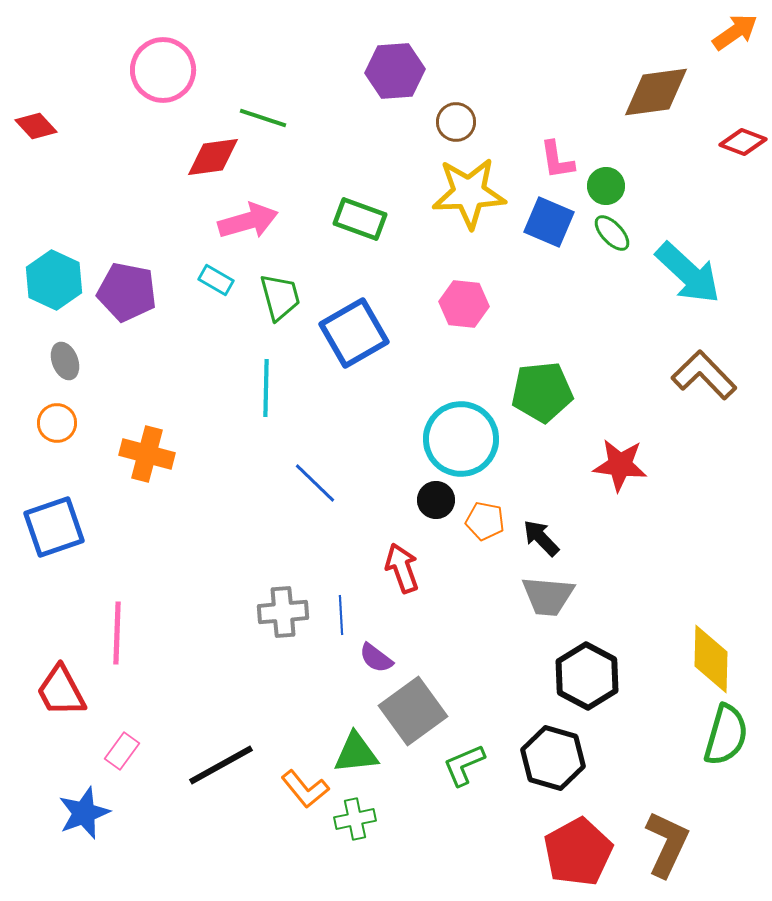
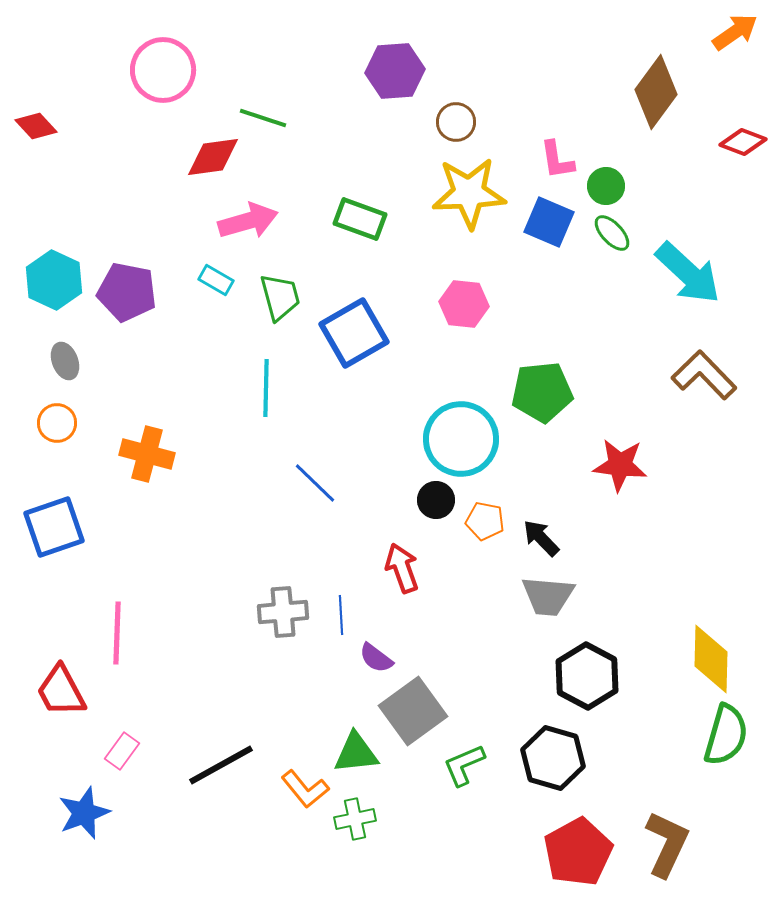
brown diamond at (656, 92): rotated 46 degrees counterclockwise
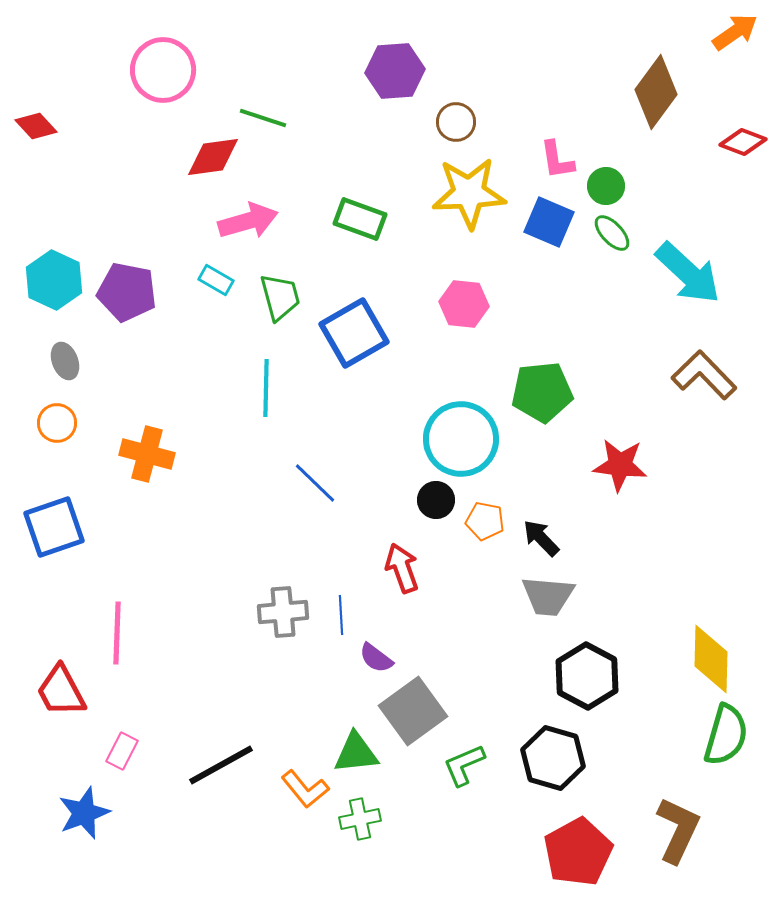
pink rectangle at (122, 751): rotated 9 degrees counterclockwise
green cross at (355, 819): moved 5 px right
brown L-shape at (667, 844): moved 11 px right, 14 px up
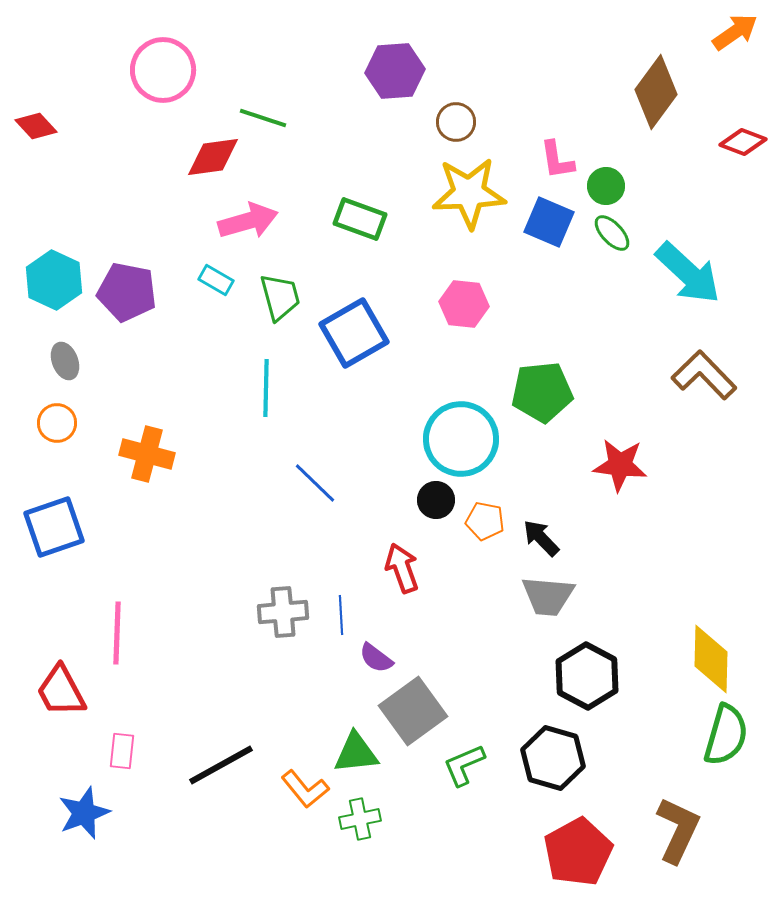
pink rectangle at (122, 751): rotated 21 degrees counterclockwise
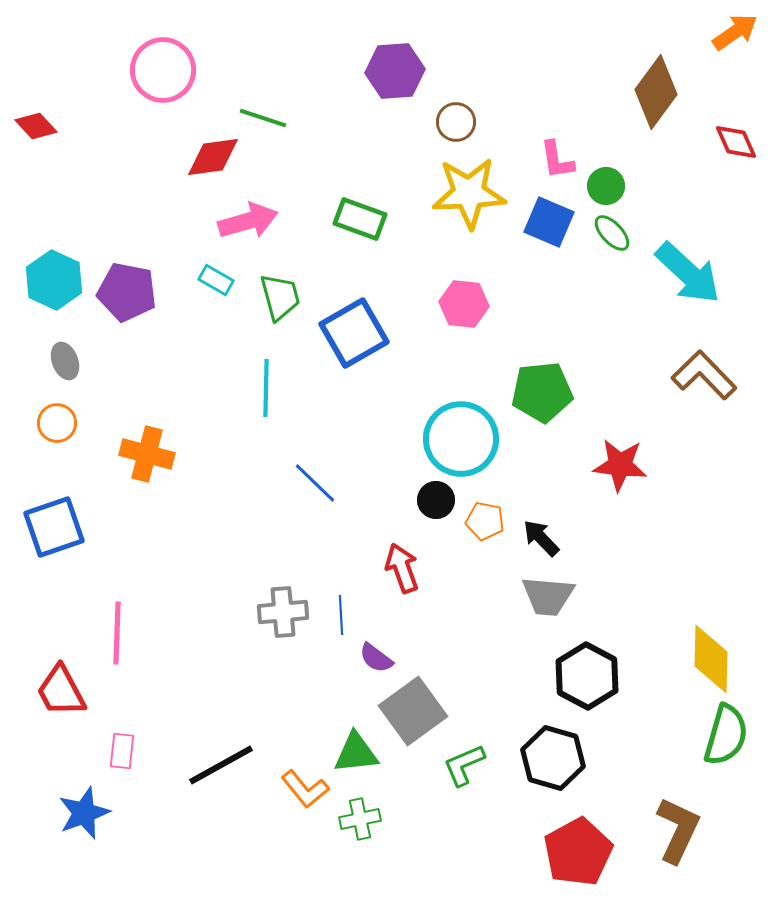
red diamond at (743, 142): moved 7 px left; rotated 45 degrees clockwise
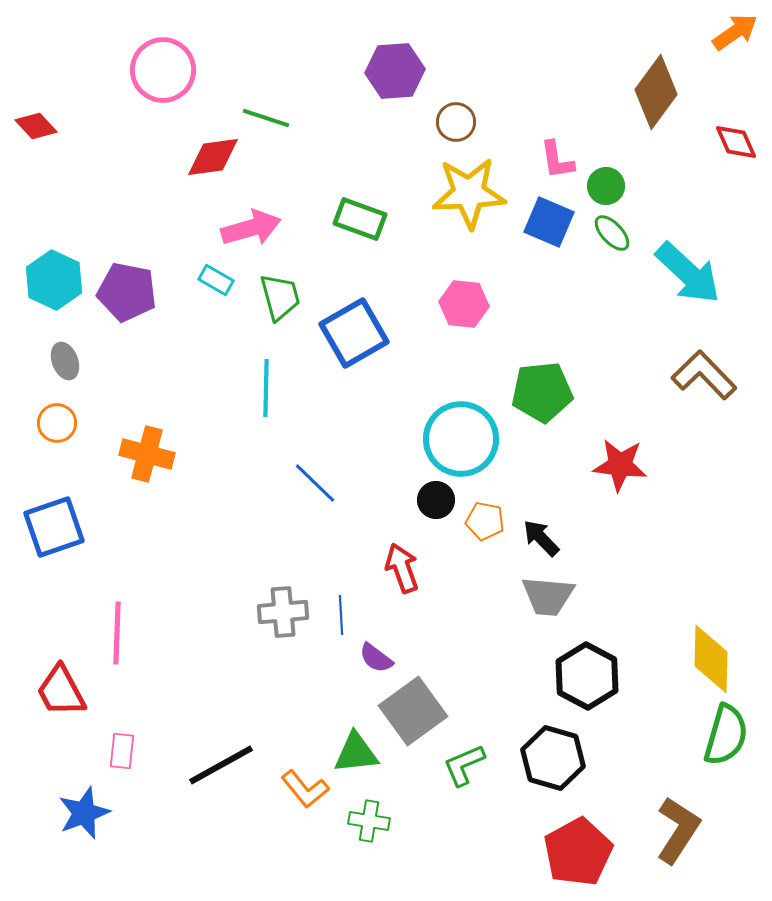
green line at (263, 118): moved 3 px right
pink arrow at (248, 221): moved 3 px right, 7 px down
green cross at (360, 819): moved 9 px right, 2 px down; rotated 21 degrees clockwise
brown L-shape at (678, 830): rotated 8 degrees clockwise
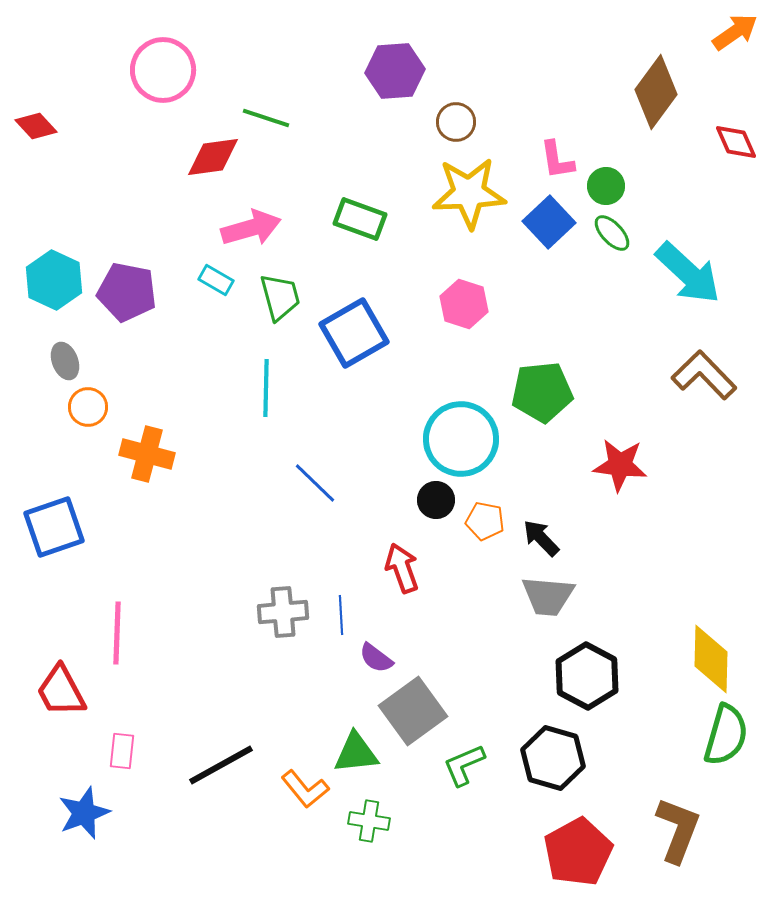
blue square at (549, 222): rotated 24 degrees clockwise
pink hexagon at (464, 304): rotated 12 degrees clockwise
orange circle at (57, 423): moved 31 px right, 16 px up
brown L-shape at (678, 830): rotated 12 degrees counterclockwise
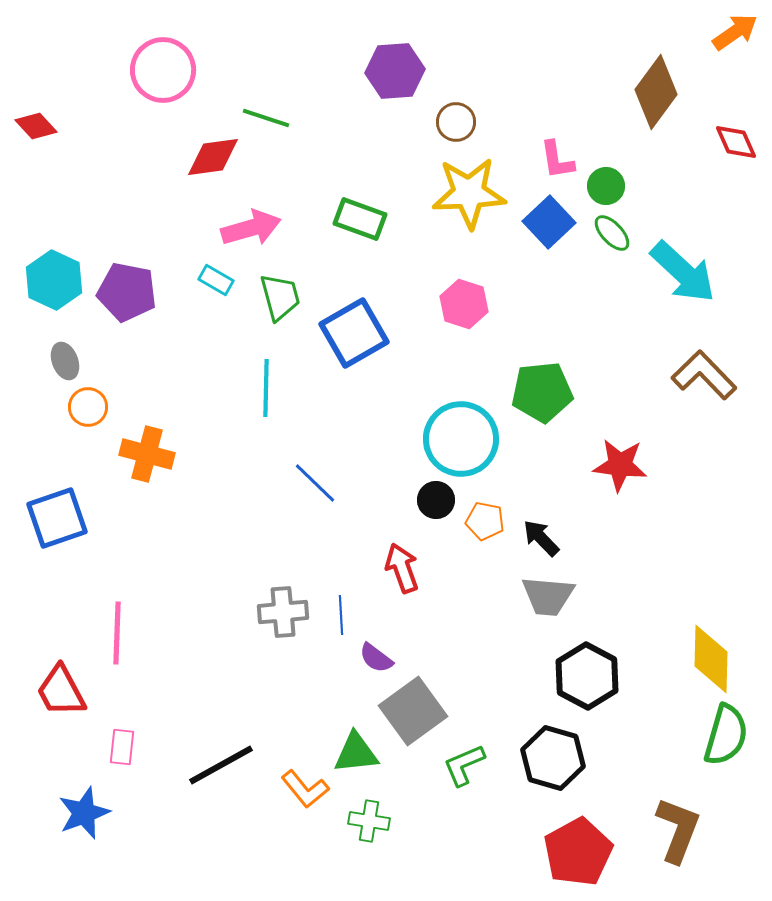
cyan arrow at (688, 273): moved 5 px left, 1 px up
blue square at (54, 527): moved 3 px right, 9 px up
pink rectangle at (122, 751): moved 4 px up
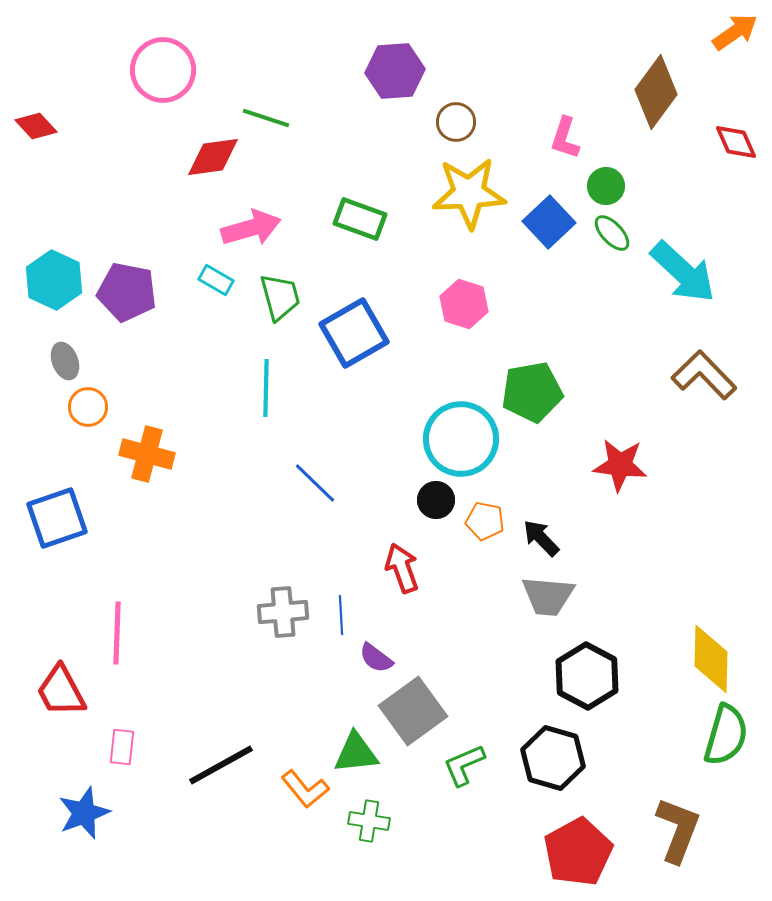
pink L-shape at (557, 160): moved 8 px right, 22 px up; rotated 27 degrees clockwise
green pentagon at (542, 392): moved 10 px left; rotated 4 degrees counterclockwise
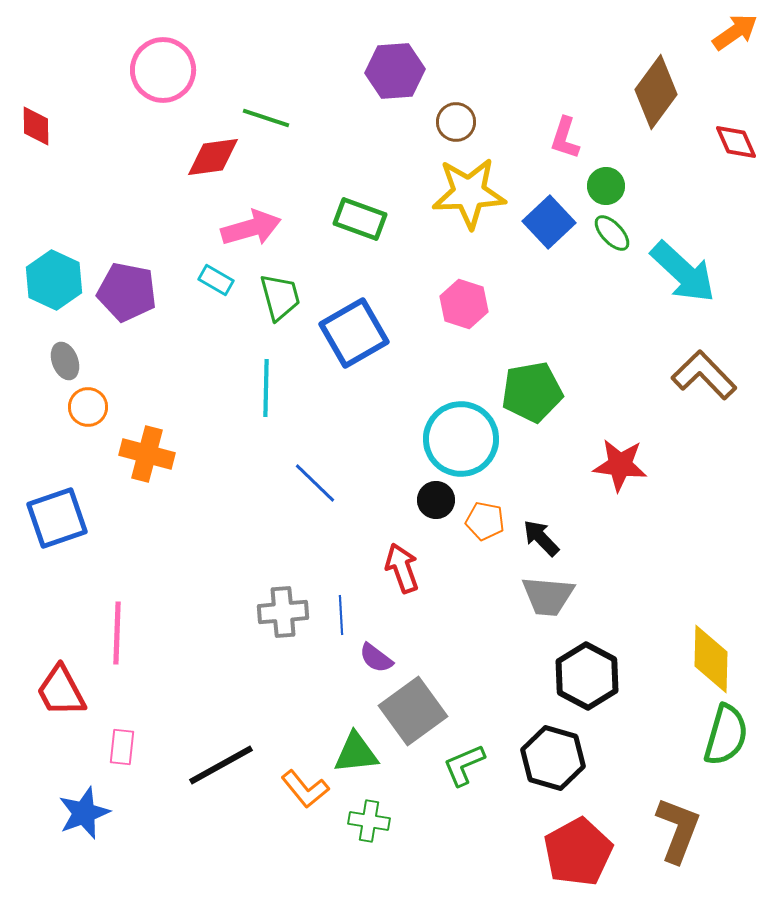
red diamond at (36, 126): rotated 42 degrees clockwise
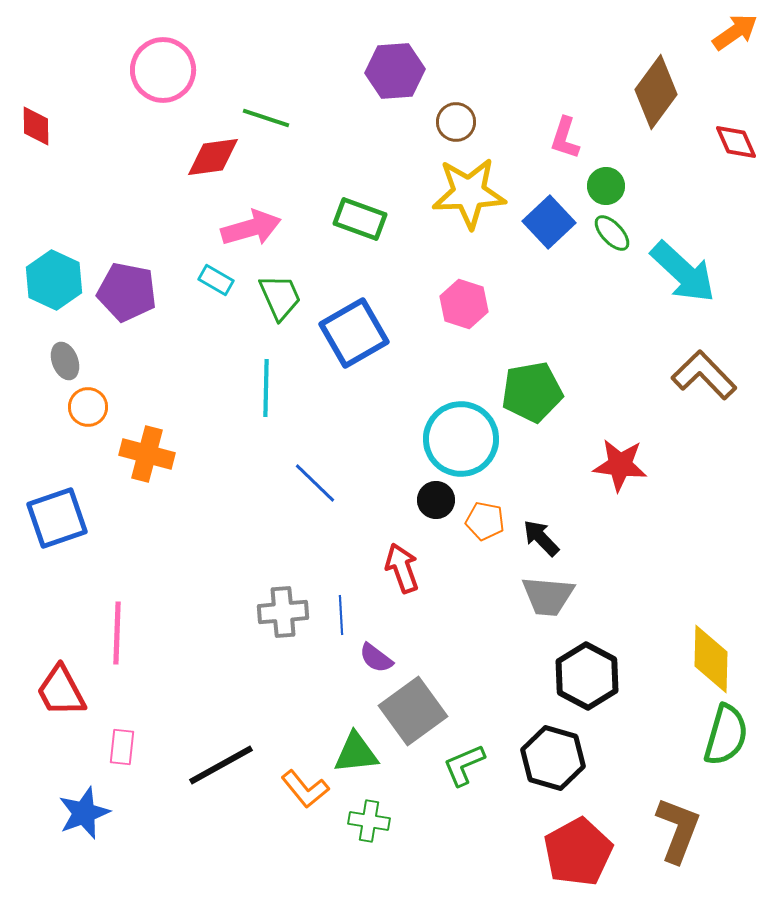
green trapezoid at (280, 297): rotated 9 degrees counterclockwise
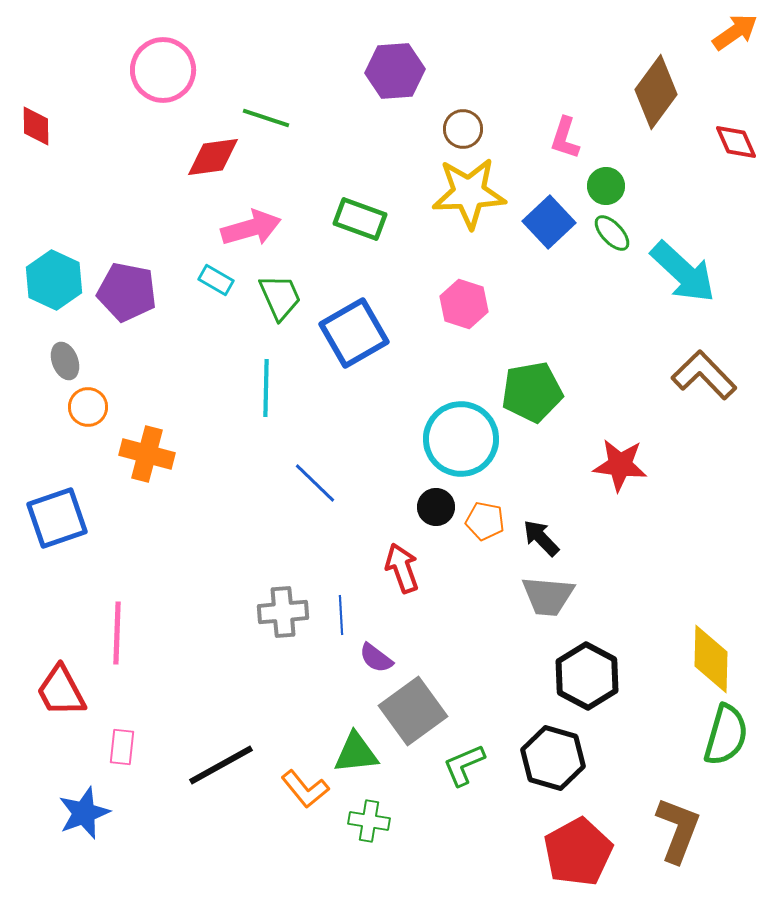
brown circle at (456, 122): moved 7 px right, 7 px down
black circle at (436, 500): moved 7 px down
